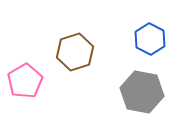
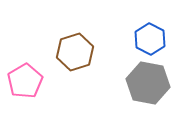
gray hexagon: moved 6 px right, 9 px up
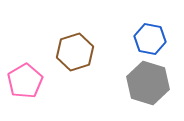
blue hexagon: rotated 16 degrees counterclockwise
gray hexagon: rotated 6 degrees clockwise
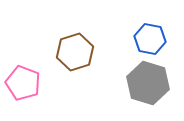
pink pentagon: moved 2 px left, 2 px down; rotated 20 degrees counterclockwise
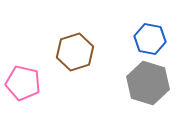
pink pentagon: rotated 8 degrees counterclockwise
